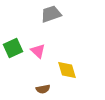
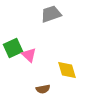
pink triangle: moved 9 px left, 4 px down
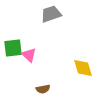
green square: rotated 18 degrees clockwise
yellow diamond: moved 16 px right, 2 px up
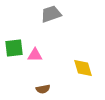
green square: moved 1 px right
pink triangle: moved 6 px right; rotated 42 degrees counterclockwise
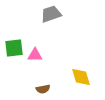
yellow diamond: moved 2 px left, 9 px down
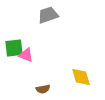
gray trapezoid: moved 3 px left, 1 px down
pink triangle: moved 9 px left; rotated 21 degrees clockwise
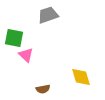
green square: moved 10 px up; rotated 18 degrees clockwise
pink triangle: rotated 21 degrees clockwise
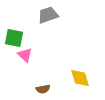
pink triangle: moved 1 px left
yellow diamond: moved 1 px left, 1 px down
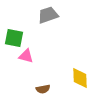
pink triangle: moved 1 px right, 1 px down; rotated 28 degrees counterclockwise
yellow diamond: rotated 15 degrees clockwise
